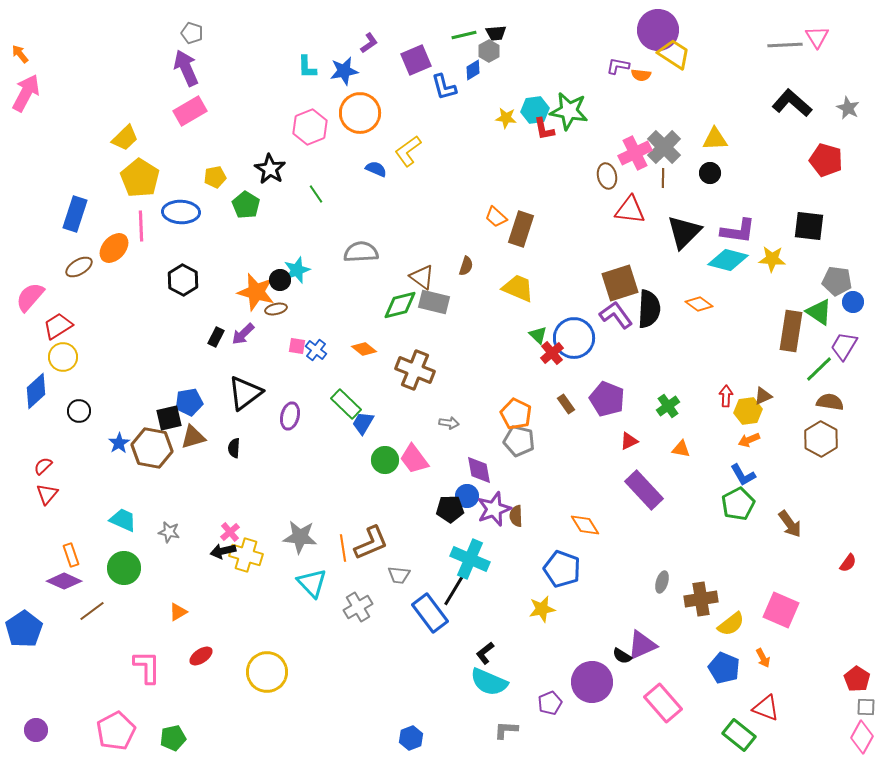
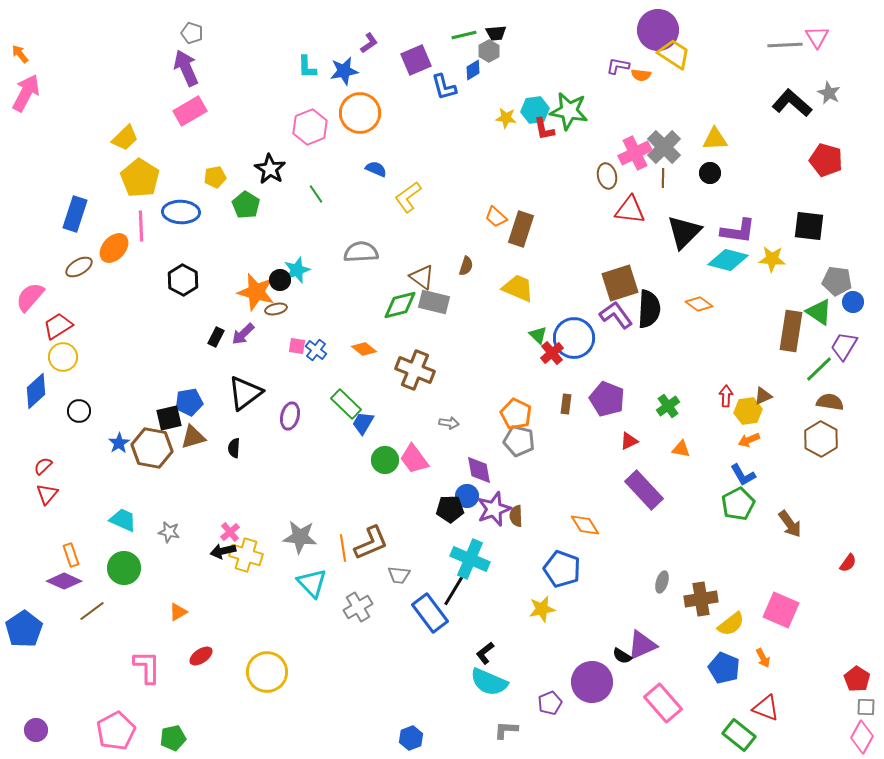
gray star at (848, 108): moved 19 px left, 15 px up
yellow L-shape at (408, 151): moved 46 px down
brown rectangle at (566, 404): rotated 42 degrees clockwise
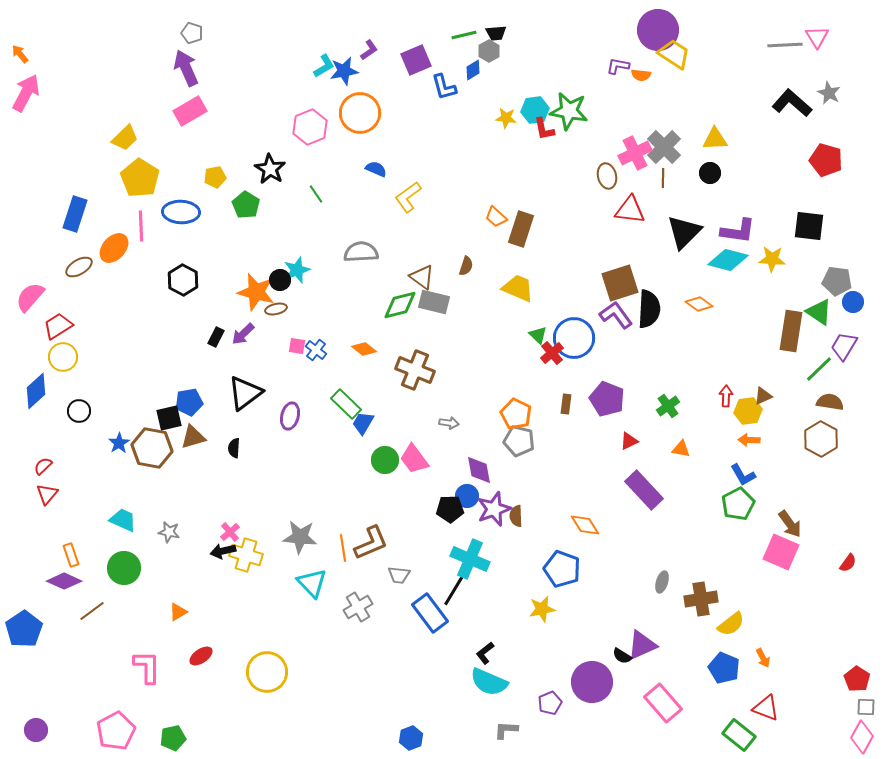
purple L-shape at (369, 43): moved 7 px down
cyan L-shape at (307, 67): moved 17 px right, 1 px up; rotated 120 degrees counterclockwise
orange arrow at (749, 440): rotated 25 degrees clockwise
pink square at (781, 610): moved 58 px up
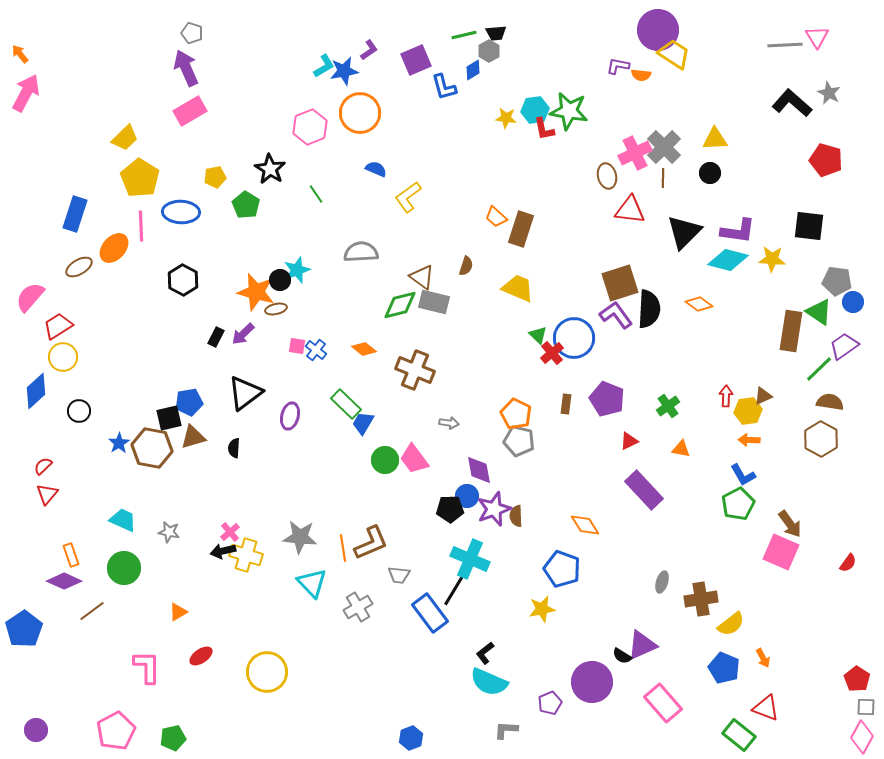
purple trapezoid at (844, 346): rotated 24 degrees clockwise
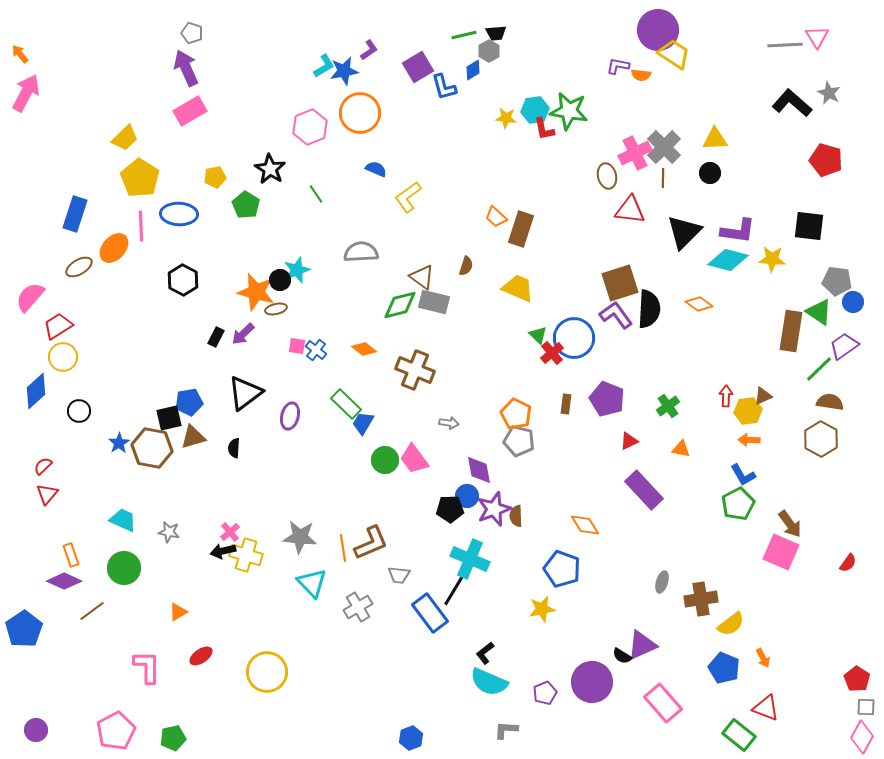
purple square at (416, 60): moved 2 px right, 7 px down; rotated 8 degrees counterclockwise
blue ellipse at (181, 212): moved 2 px left, 2 px down
purple pentagon at (550, 703): moved 5 px left, 10 px up
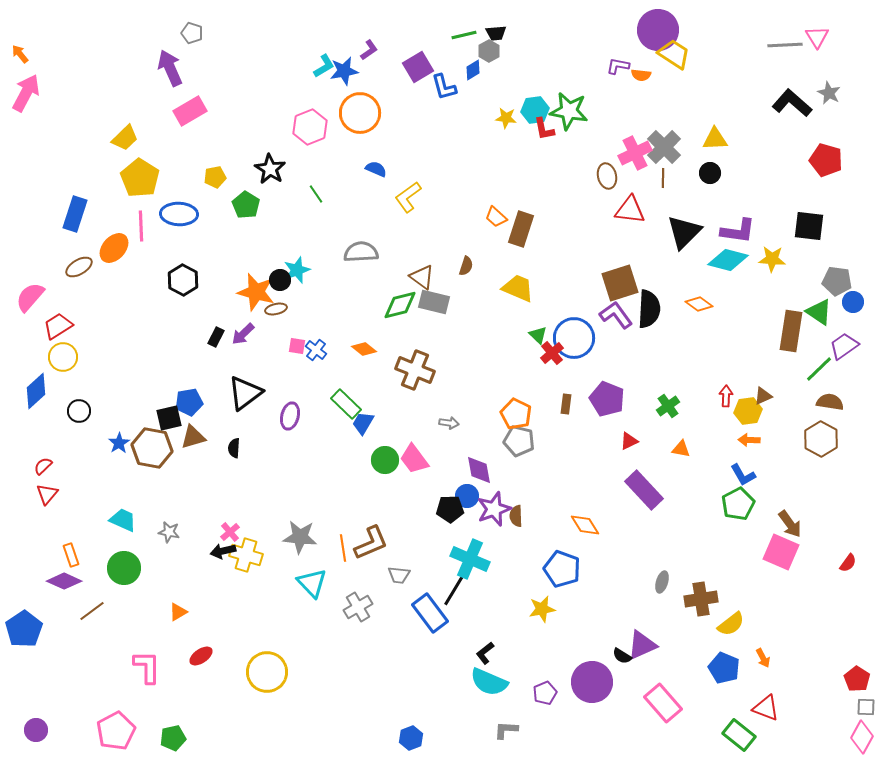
purple arrow at (186, 68): moved 16 px left
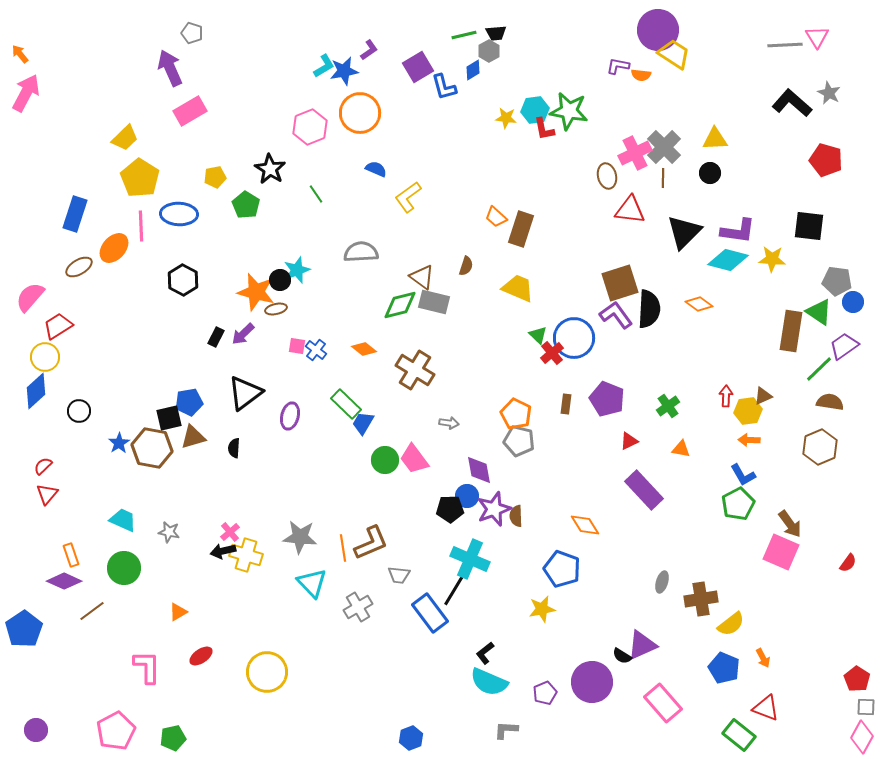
yellow circle at (63, 357): moved 18 px left
brown cross at (415, 370): rotated 9 degrees clockwise
brown hexagon at (821, 439): moved 1 px left, 8 px down; rotated 8 degrees clockwise
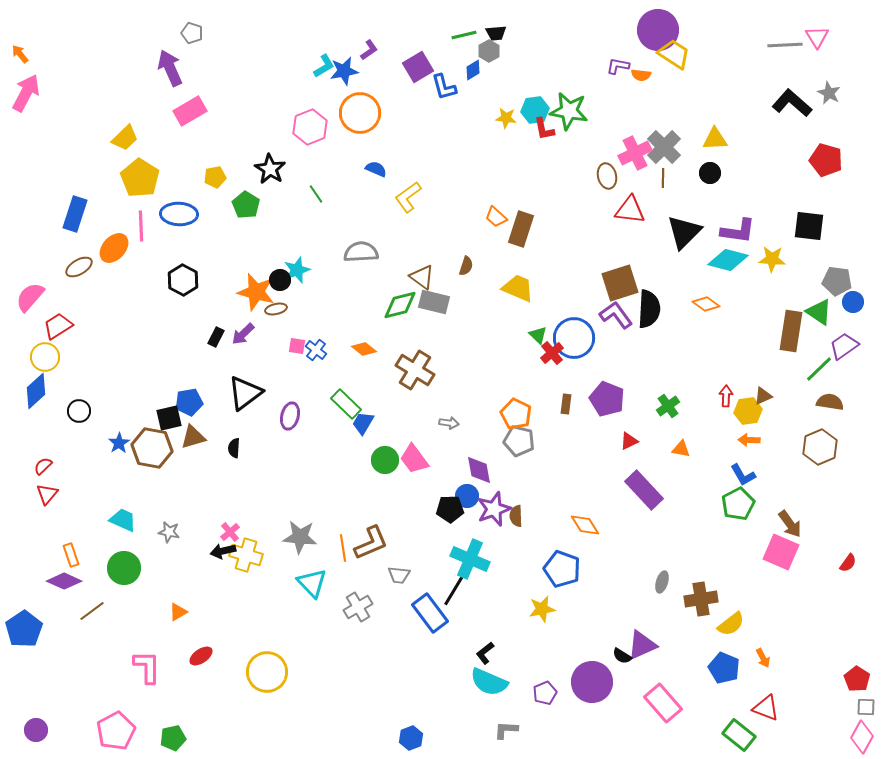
orange diamond at (699, 304): moved 7 px right
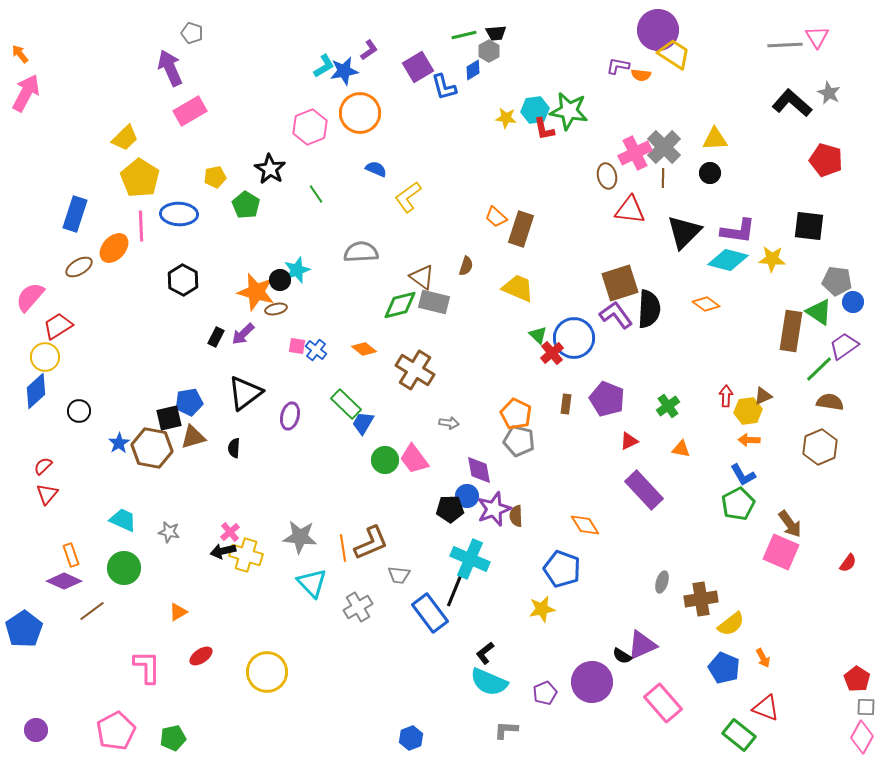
black line at (456, 587): rotated 9 degrees counterclockwise
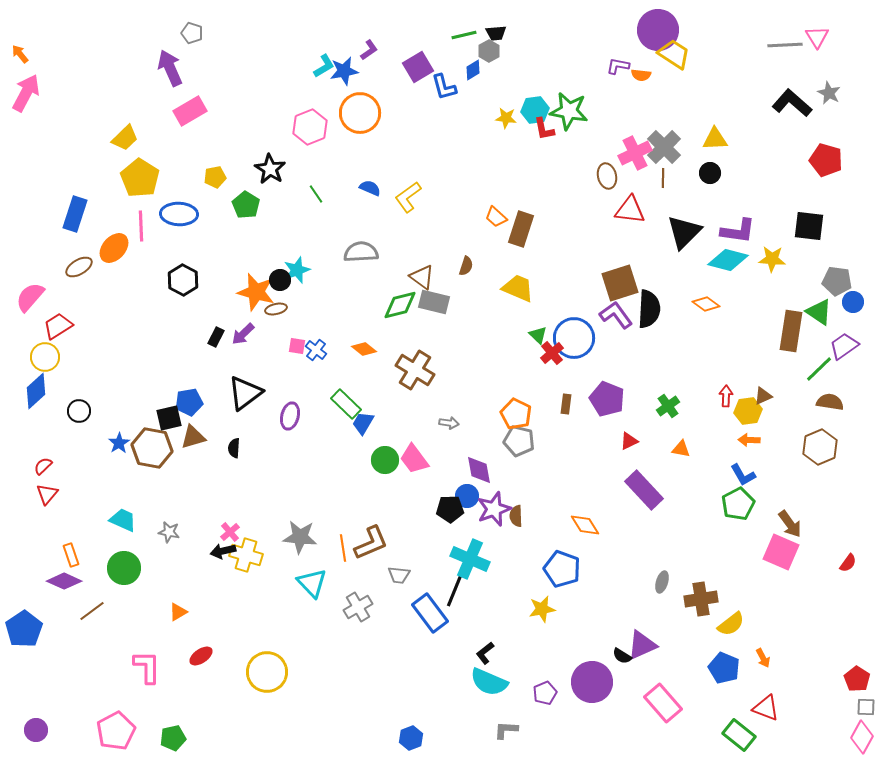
blue semicircle at (376, 169): moved 6 px left, 19 px down
